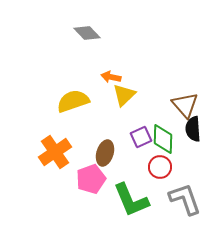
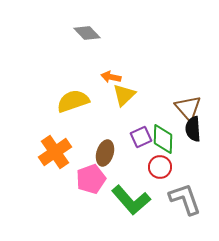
brown triangle: moved 3 px right, 3 px down
green L-shape: rotated 18 degrees counterclockwise
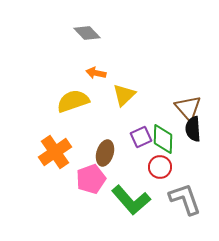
orange arrow: moved 15 px left, 4 px up
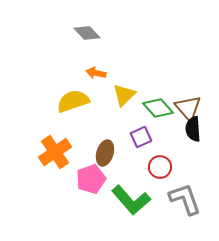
green diamond: moved 5 px left, 31 px up; rotated 44 degrees counterclockwise
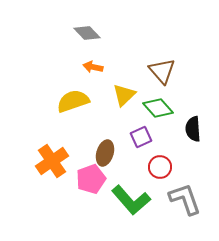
orange arrow: moved 3 px left, 6 px up
brown triangle: moved 26 px left, 37 px up
orange cross: moved 3 px left, 9 px down
